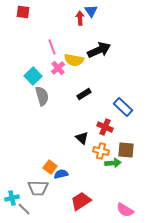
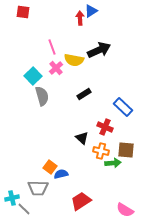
blue triangle: rotated 32 degrees clockwise
pink cross: moved 2 px left
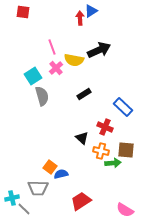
cyan square: rotated 12 degrees clockwise
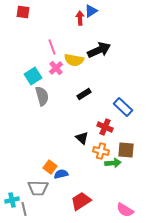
cyan cross: moved 2 px down
gray line: rotated 32 degrees clockwise
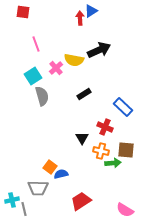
pink line: moved 16 px left, 3 px up
black triangle: rotated 16 degrees clockwise
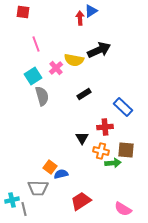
red cross: rotated 28 degrees counterclockwise
pink semicircle: moved 2 px left, 1 px up
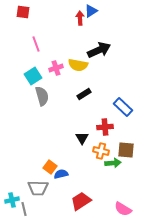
yellow semicircle: moved 4 px right, 5 px down
pink cross: rotated 24 degrees clockwise
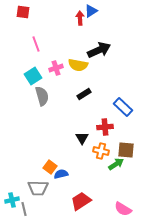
green arrow: moved 3 px right, 1 px down; rotated 28 degrees counterclockwise
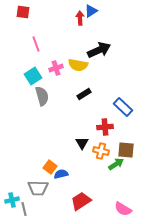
black triangle: moved 5 px down
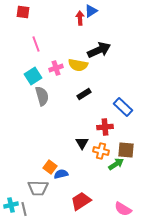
cyan cross: moved 1 px left, 5 px down
